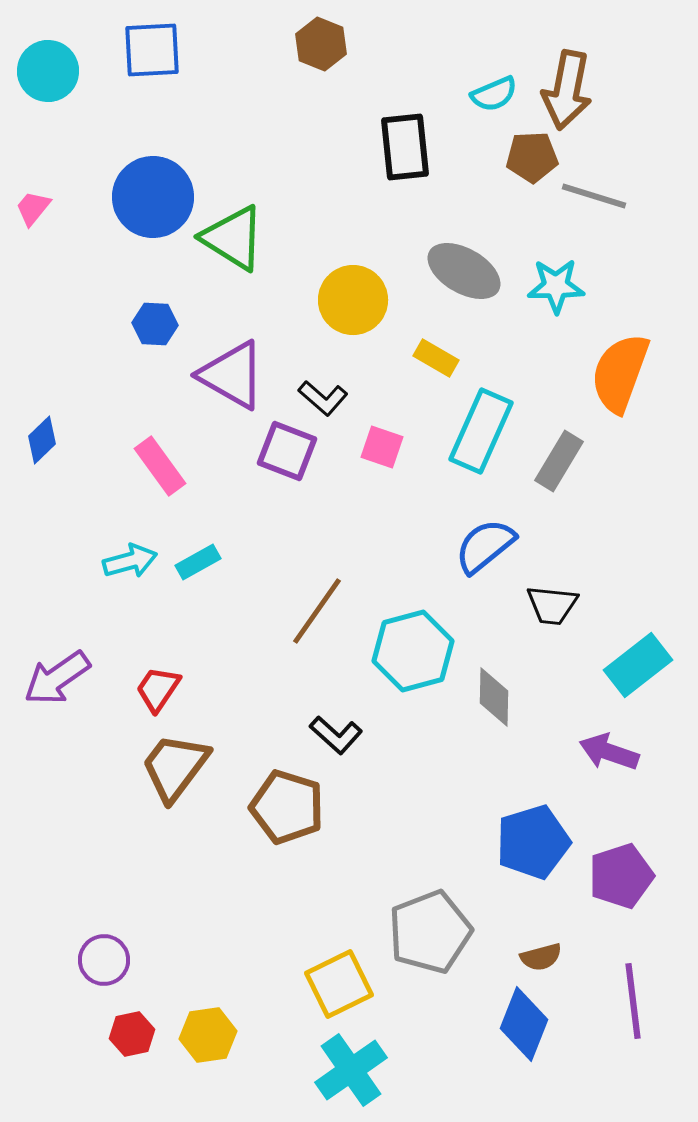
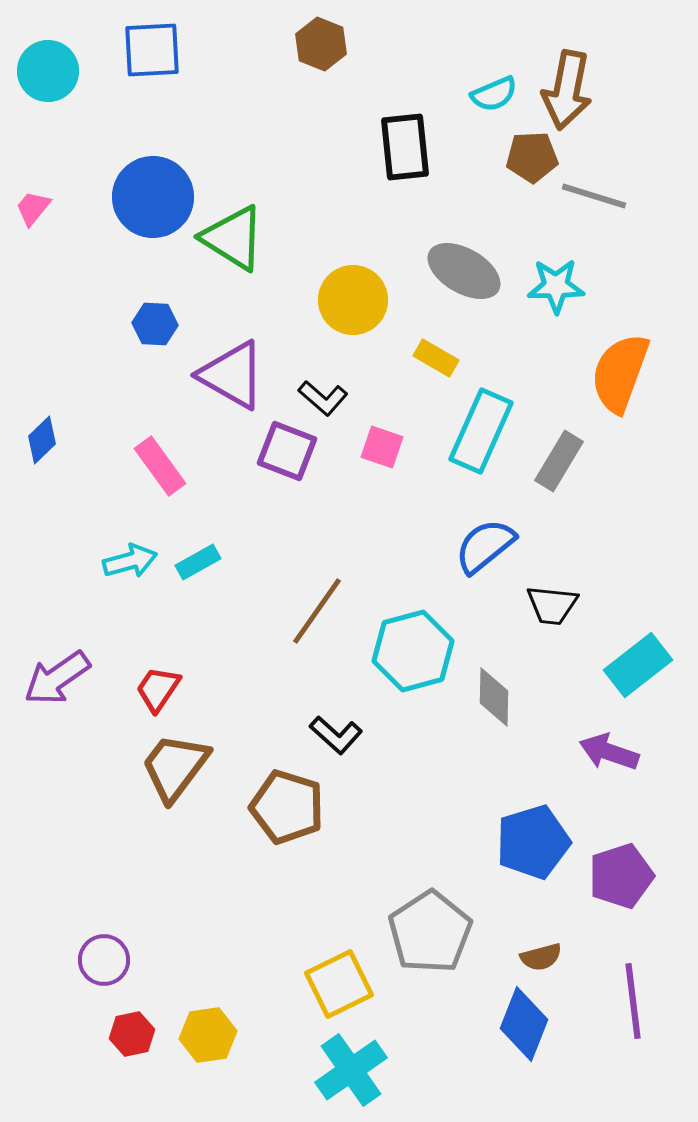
gray pentagon at (430, 932): rotated 12 degrees counterclockwise
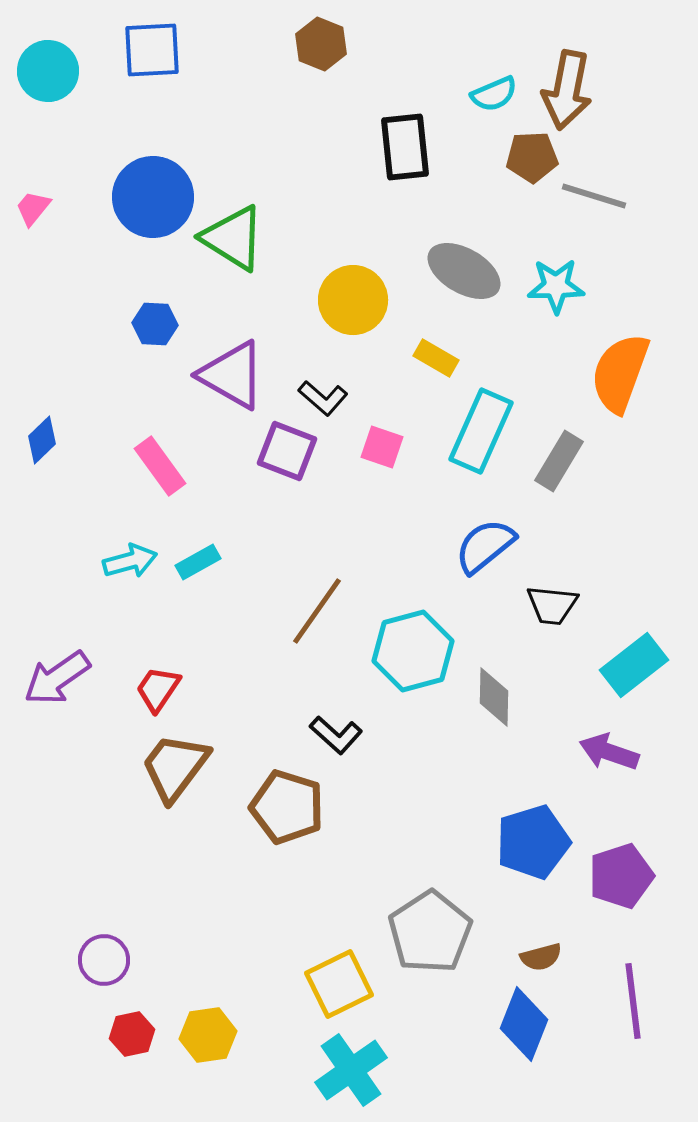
cyan rectangle at (638, 665): moved 4 px left
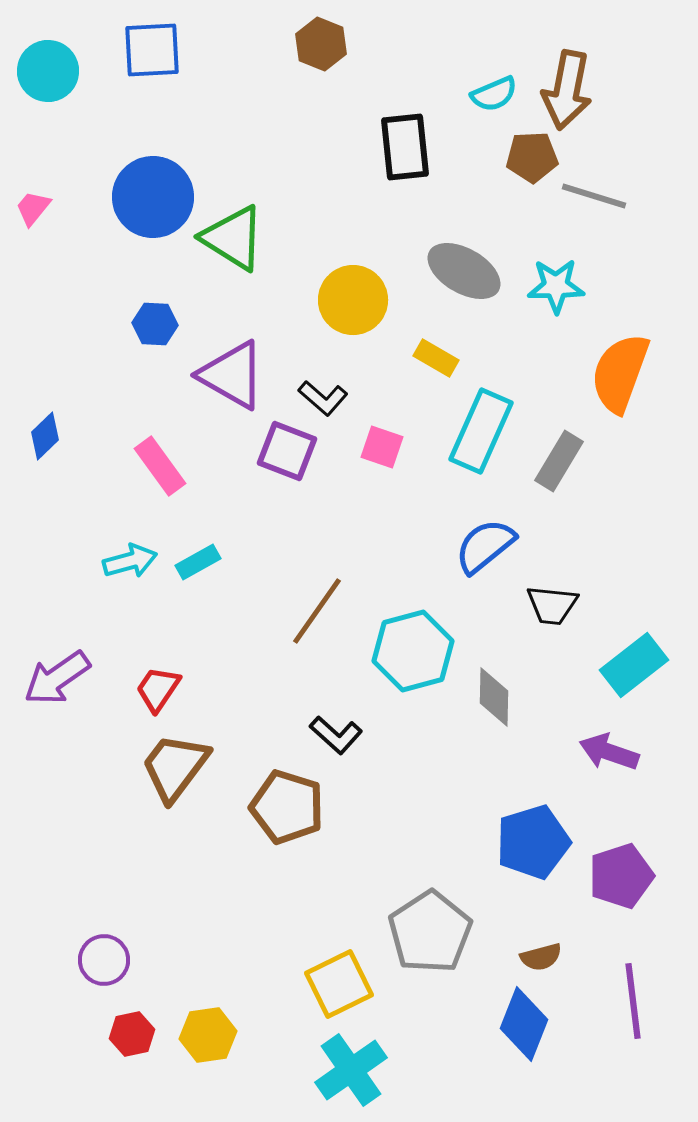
blue diamond at (42, 440): moved 3 px right, 4 px up
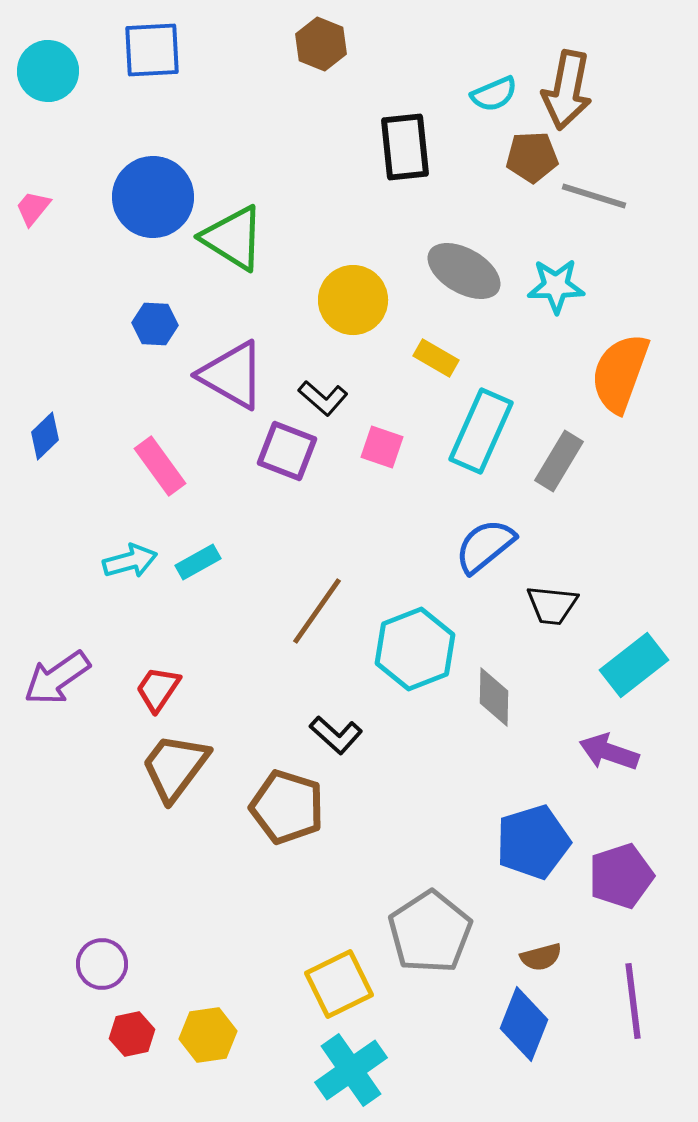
cyan hexagon at (413, 651): moved 2 px right, 2 px up; rotated 6 degrees counterclockwise
purple circle at (104, 960): moved 2 px left, 4 px down
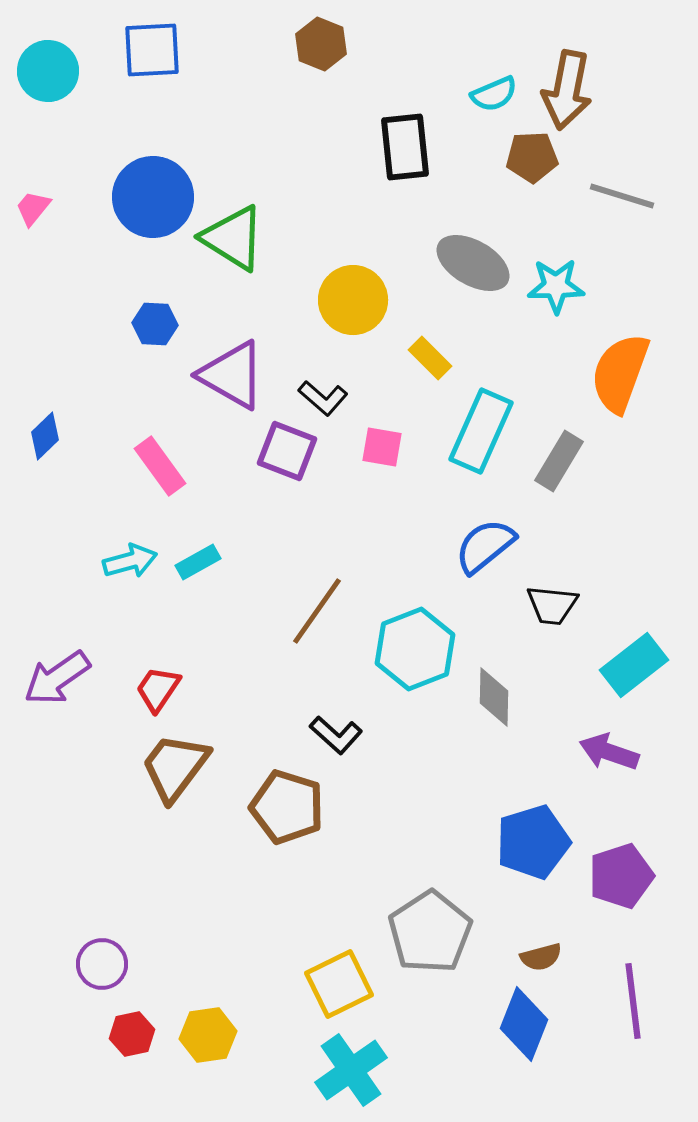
gray line at (594, 196): moved 28 px right
gray ellipse at (464, 271): moved 9 px right, 8 px up
yellow rectangle at (436, 358): moved 6 px left; rotated 15 degrees clockwise
pink square at (382, 447): rotated 9 degrees counterclockwise
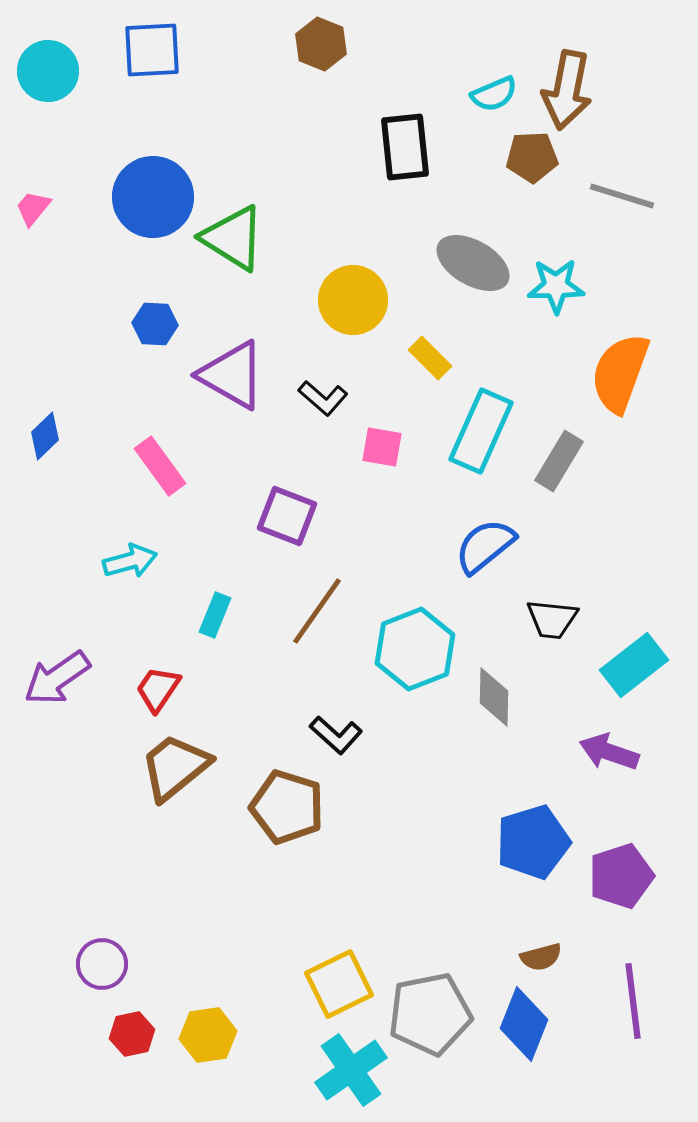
purple square at (287, 451): moved 65 px down
cyan rectangle at (198, 562): moved 17 px right, 53 px down; rotated 39 degrees counterclockwise
black trapezoid at (552, 605): moved 14 px down
brown trapezoid at (175, 767): rotated 14 degrees clockwise
gray pentagon at (430, 932): moved 82 px down; rotated 22 degrees clockwise
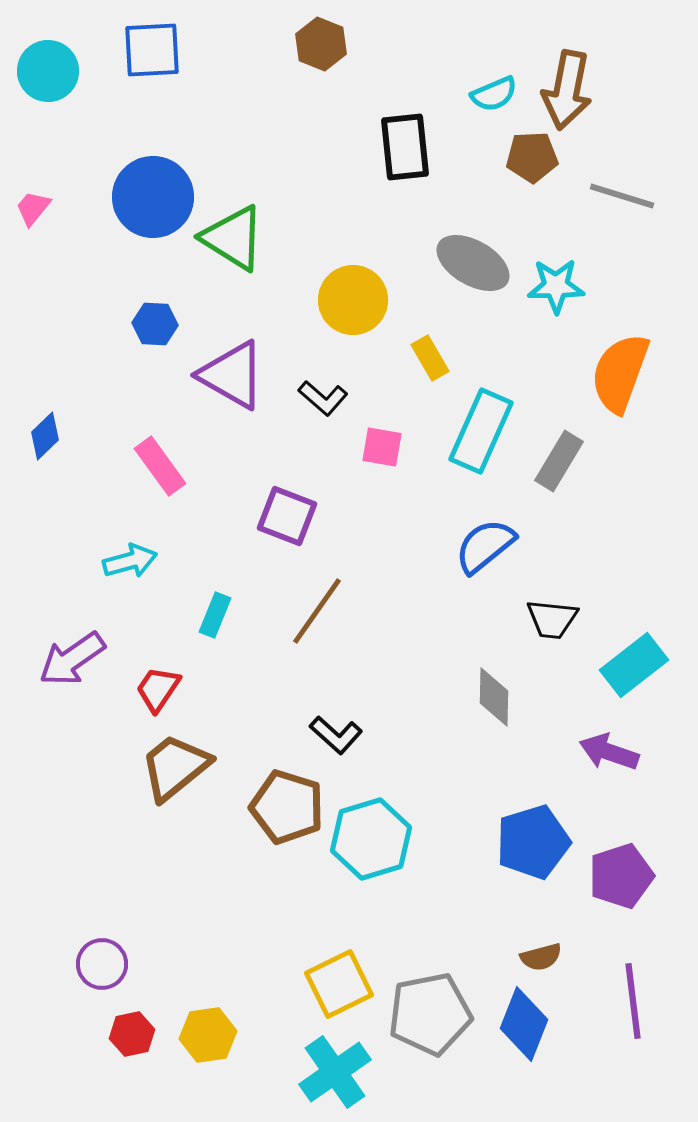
yellow rectangle at (430, 358): rotated 15 degrees clockwise
cyan hexagon at (415, 649): moved 44 px left, 190 px down; rotated 4 degrees clockwise
purple arrow at (57, 678): moved 15 px right, 19 px up
cyan cross at (351, 1070): moved 16 px left, 2 px down
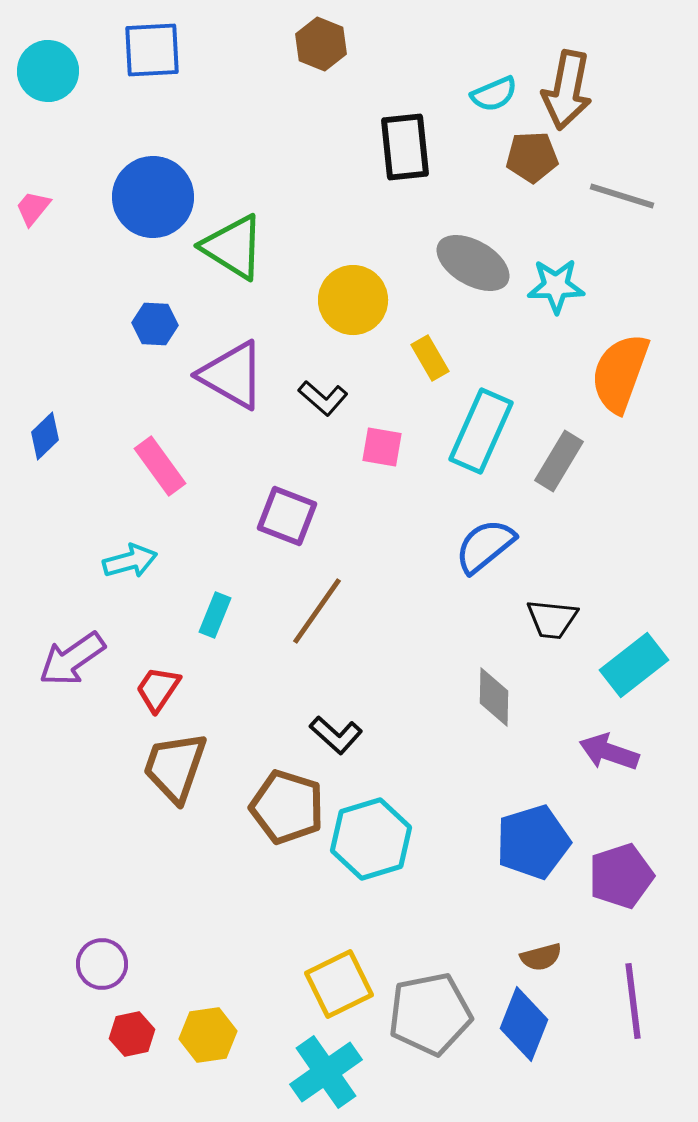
green triangle at (233, 238): moved 9 px down
brown trapezoid at (175, 767): rotated 32 degrees counterclockwise
cyan cross at (335, 1072): moved 9 px left
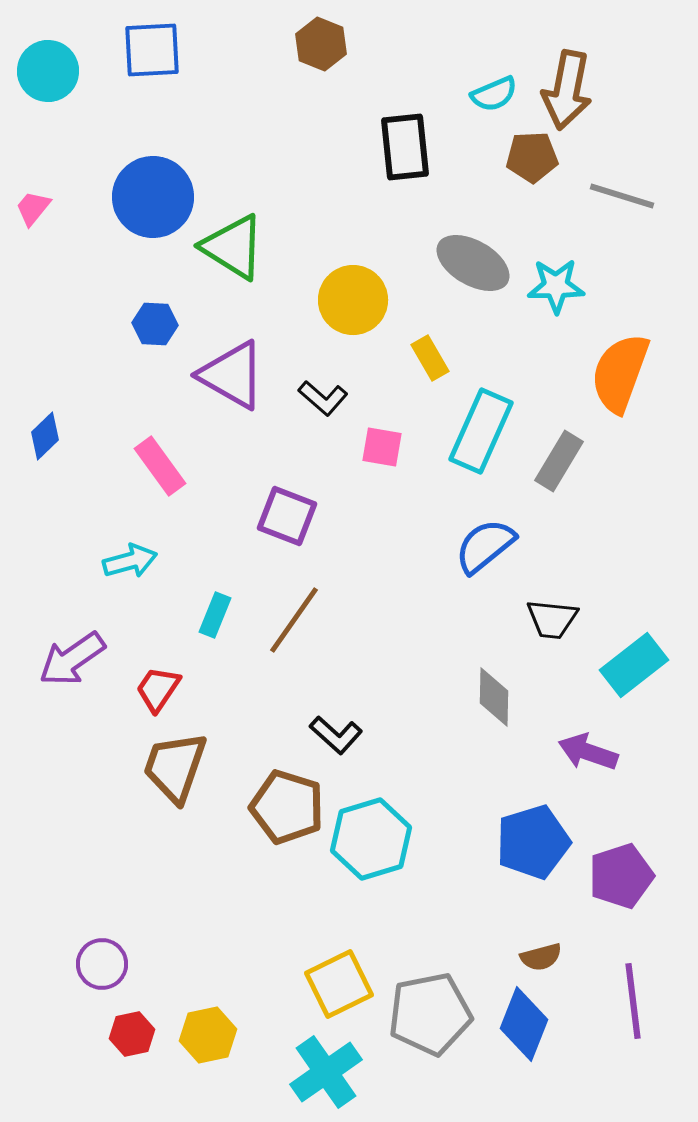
brown line at (317, 611): moved 23 px left, 9 px down
purple arrow at (609, 752): moved 21 px left
yellow hexagon at (208, 1035): rotated 4 degrees counterclockwise
